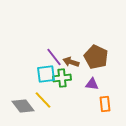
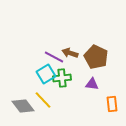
purple line: rotated 24 degrees counterclockwise
brown arrow: moved 1 px left, 9 px up
cyan square: rotated 24 degrees counterclockwise
orange rectangle: moved 7 px right
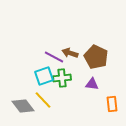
cyan square: moved 2 px left, 2 px down; rotated 12 degrees clockwise
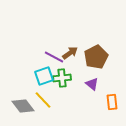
brown arrow: rotated 126 degrees clockwise
brown pentagon: rotated 20 degrees clockwise
purple triangle: rotated 32 degrees clockwise
orange rectangle: moved 2 px up
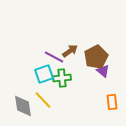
brown arrow: moved 2 px up
cyan square: moved 2 px up
purple triangle: moved 11 px right, 13 px up
gray diamond: rotated 30 degrees clockwise
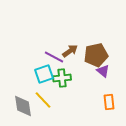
brown pentagon: moved 2 px up; rotated 15 degrees clockwise
orange rectangle: moved 3 px left
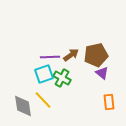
brown arrow: moved 1 px right, 4 px down
purple line: moved 4 px left; rotated 30 degrees counterclockwise
purple triangle: moved 1 px left, 2 px down
green cross: rotated 36 degrees clockwise
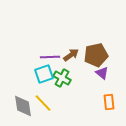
yellow line: moved 3 px down
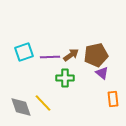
cyan square: moved 20 px left, 22 px up
green cross: moved 3 px right; rotated 30 degrees counterclockwise
orange rectangle: moved 4 px right, 3 px up
gray diamond: moved 2 px left, 1 px down; rotated 10 degrees counterclockwise
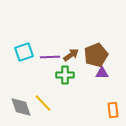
brown pentagon: rotated 10 degrees counterclockwise
purple triangle: rotated 40 degrees counterclockwise
green cross: moved 3 px up
orange rectangle: moved 11 px down
